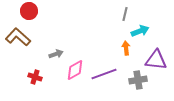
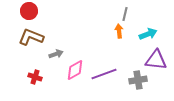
cyan arrow: moved 8 px right, 3 px down
brown L-shape: moved 13 px right; rotated 20 degrees counterclockwise
orange arrow: moved 7 px left, 17 px up
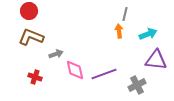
pink diamond: rotated 75 degrees counterclockwise
gray cross: moved 1 px left, 5 px down; rotated 18 degrees counterclockwise
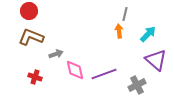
cyan arrow: rotated 24 degrees counterclockwise
purple triangle: rotated 35 degrees clockwise
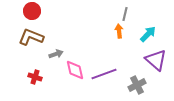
red circle: moved 3 px right
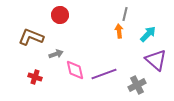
red circle: moved 28 px right, 4 px down
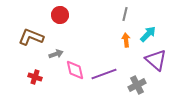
orange arrow: moved 7 px right, 9 px down
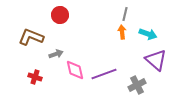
cyan arrow: rotated 66 degrees clockwise
orange arrow: moved 4 px left, 8 px up
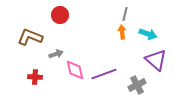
brown L-shape: moved 1 px left
red cross: rotated 16 degrees counterclockwise
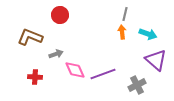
pink diamond: rotated 10 degrees counterclockwise
purple line: moved 1 px left
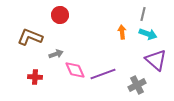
gray line: moved 18 px right
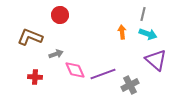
gray cross: moved 7 px left
